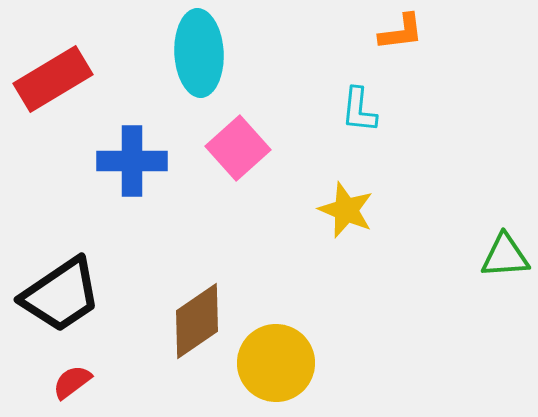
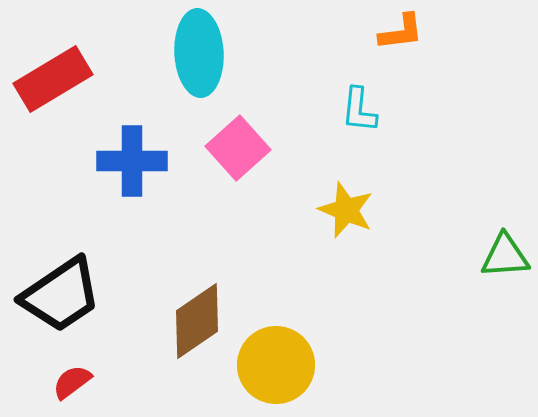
yellow circle: moved 2 px down
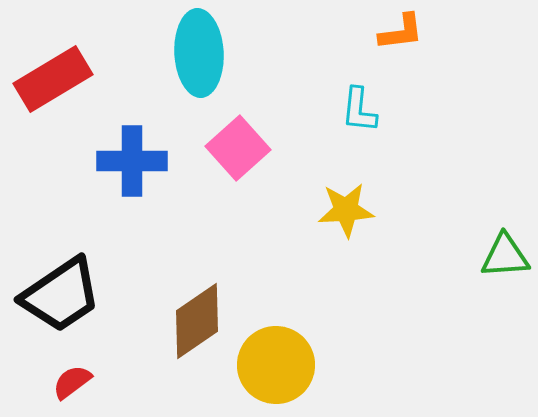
yellow star: rotated 26 degrees counterclockwise
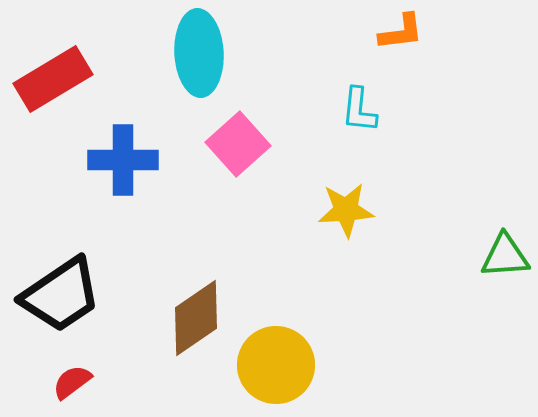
pink square: moved 4 px up
blue cross: moved 9 px left, 1 px up
brown diamond: moved 1 px left, 3 px up
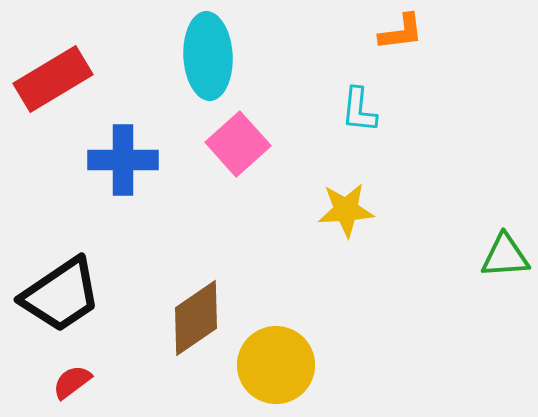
cyan ellipse: moved 9 px right, 3 px down
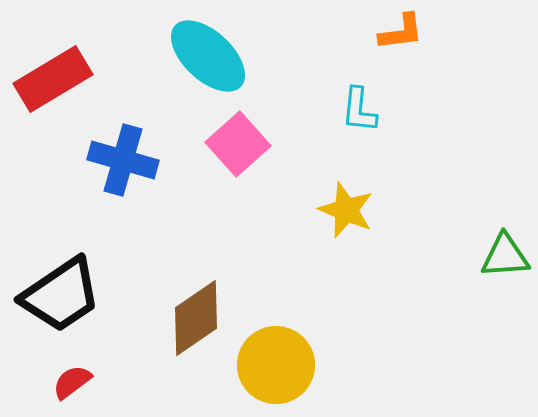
cyan ellipse: rotated 44 degrees counterclockwise
blue cross: rotated 16 degrees clockwise
yellow star: rotated 26 degrees clockwise
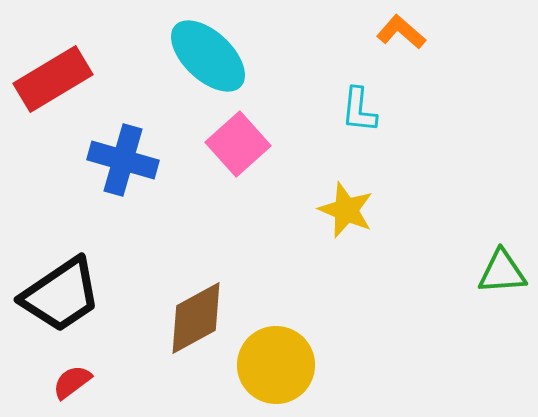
orange L-shape: rotated 132 degrees counterclockwise
green triangle: moved 3 px left, 16 px down
brown diamond: rotated 6 degrees clockwise
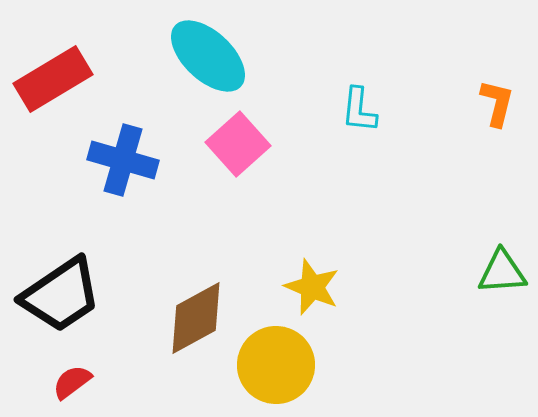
orange L-shape: moved 96 px right, 71 px down; rotated 63 degrees clockwise
yellow star: moved 34 px left, 77 px down
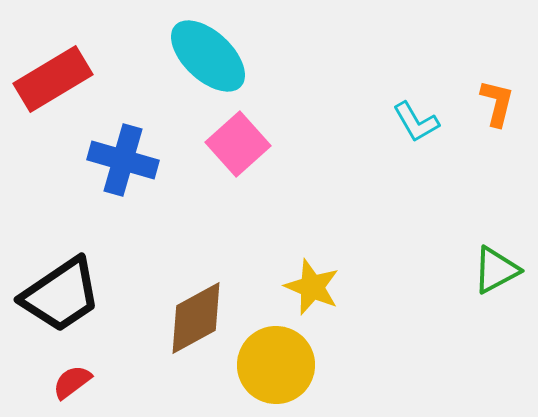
cyan L-shape: moved 57 px right, 12 px down; rotated 36 degrees counterclockwise
green triangle: moved 6 px left, 2 px up; rotated 24 degrees counterclockwise
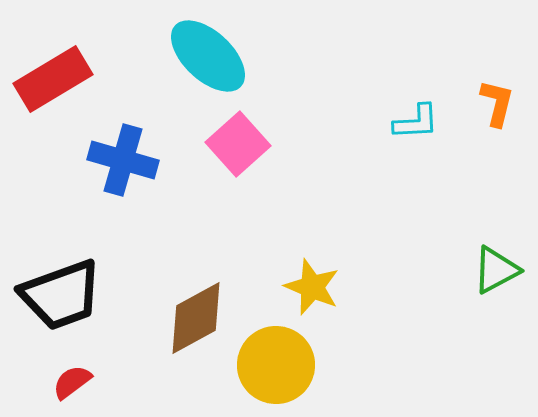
cyan L-shape: rotated 63 degrees counterclockwise
black trapezoid: rotated 14 degrees clockwise
